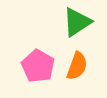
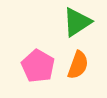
orange semicircle: moved 1 px right, 1 px up
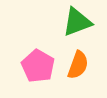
green triangle: rotated 12 degrees clockwise
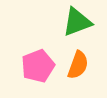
pink pentagon: rotated 20 degrees clockwise
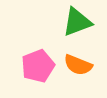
orange semicircle: rotated 92 degrees clockwise
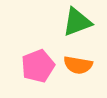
orange semicircle: rotated 12 degrees counterclockwise
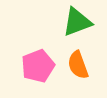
orange semicircle: rotated 60 degrees clockwise
